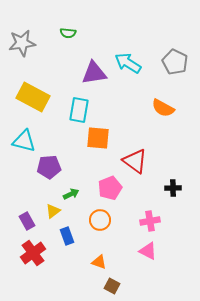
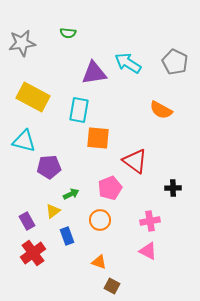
orange semicircle: moved 2 px left, 2 px down
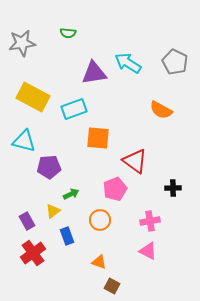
cyan rectangle: moved 5 px left, 1 px up; rotated 60 degrees clockwise
pink pentagon: moved 5 px right, 1 px down
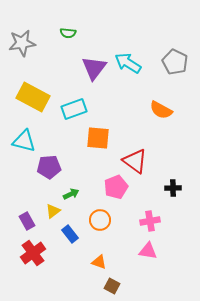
purple triangle: moved 5 px up; rotated 44 degrees counterclockwise
pink pentagon: moved 1 px right, 2 px up
blue rectangle: moved 3 px right, 2 px up; rotated 18 degrees counterclockwise
pink triangle: rotated 18 degrees counterclockwise
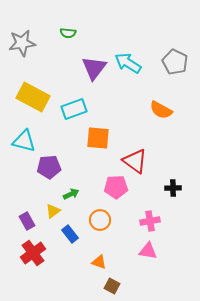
pink pentagon: rotated 20 degrees clockwise
